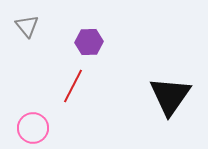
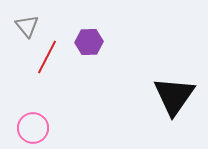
red line: moved 26 px left, 29 px up
black triangle: moved 4 px right
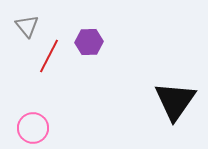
red line: moved 2 px right, 1 px up
black triangle: moved 1 px right, 5 px down
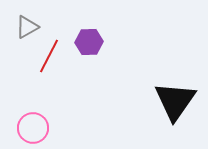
gray triangle: moved 1 px down; rotated 40 degrees clockwise
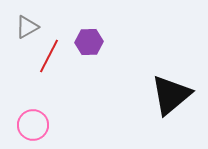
black triangle: moved 4 px left, 6 px up; rotated 15 degrees clockwise
pink circle: moved 3 px up
